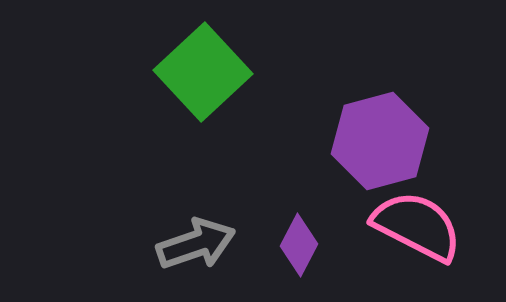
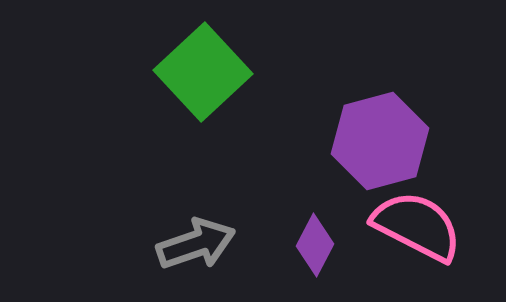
purple diamond: moved 16 px right
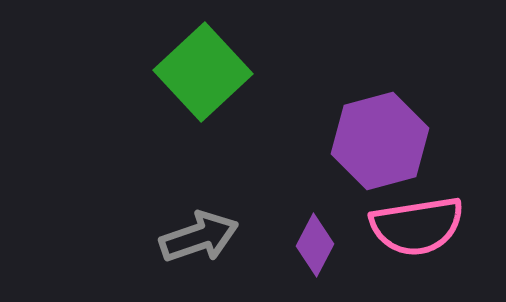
pink semicircle: rotated 144 degrees clockwise
gray arrow: moved 3 px right, 7 px up
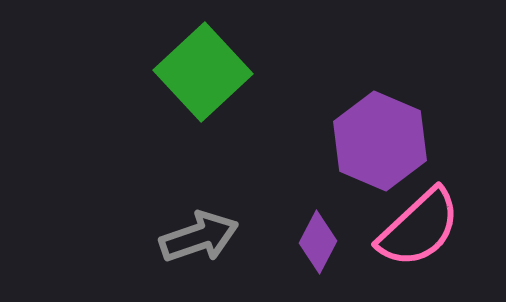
purple hexagon: rotated 22 degrees counterclockwise
pink semicircle: moved 2 px right, 2 px down; rotated 34 degrees counterclockwise
purple diamond: moved 3 px right, 3 px up
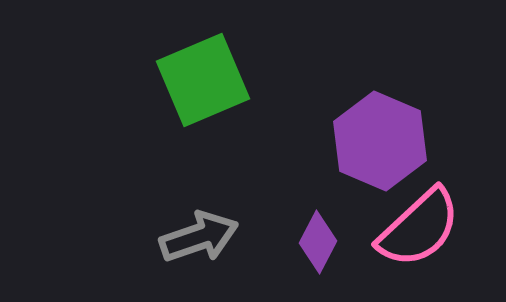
green square: moved 8 px down; rotated 20 degrees clockwise
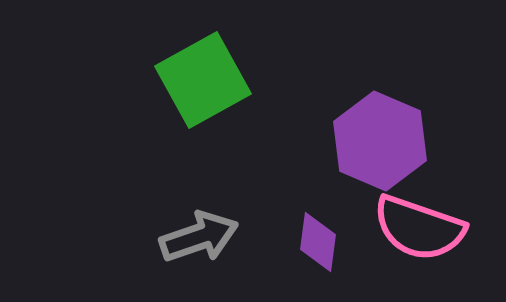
green square: rotated 6 degrees counterclockwise
pink semicircle: rotated 62 degrees clockwise
purple diamond: rotated 20 degrees counterclockwise
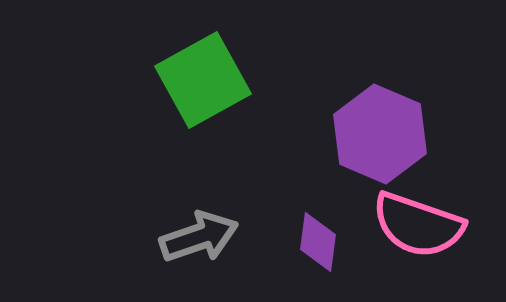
purple hexagon: moved 7 px up
pink semicircle: moved 1 px left, 3 px up
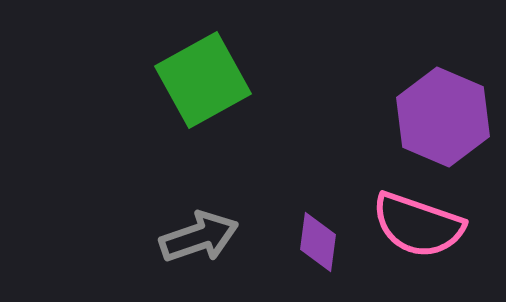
purple hexagon: moved 63 px right, 17 px up
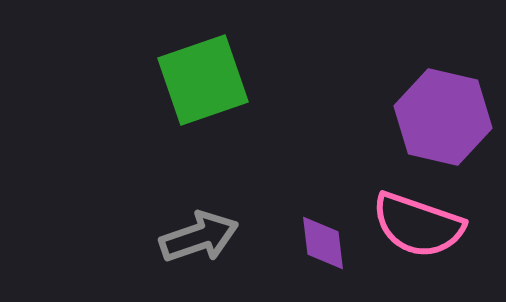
green square: rotated 10 degrees clockwise
purple hexagon: rotated 10 degrees counterclockwise
purple diamond: moved 5 px right, 1 px down; rotated 14 degrees counterclockwise
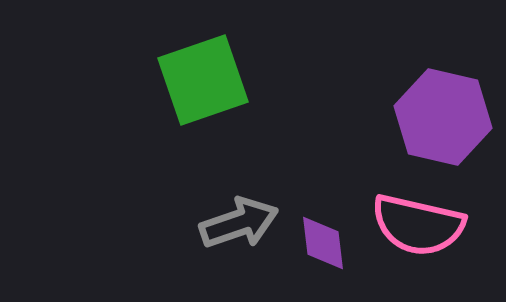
pink semicircle: rotated 6 degrees counterclockwise
gray arrow: moved 40 px right, 14 px up
